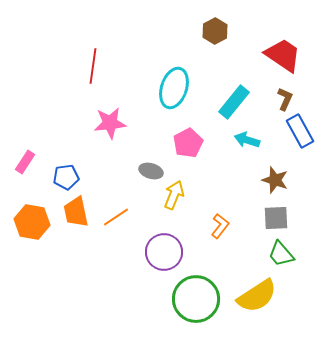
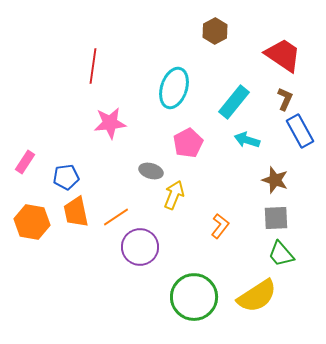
purple circle: moved 24 px left, 5 px up
green circle: moved 2 px left, 2 px up
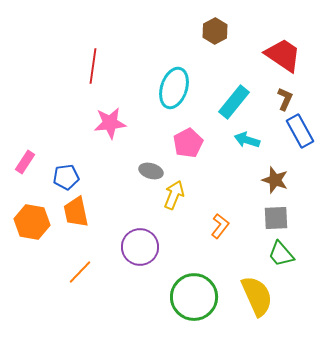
orange line: moved 36 px left, 55 px down; rotated 12 degrees counterclockwise
yellow semicircle: rotated 81 degrees counterclockwise
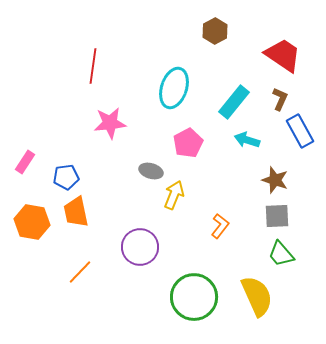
brown L-shape: moved 5 px left
gray square: moved 1 px right, 2 px up
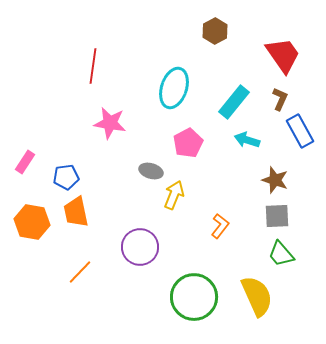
red trapezoid: rotated 21 degrees clockwise
pink star: rotated 16 degrees clockwise
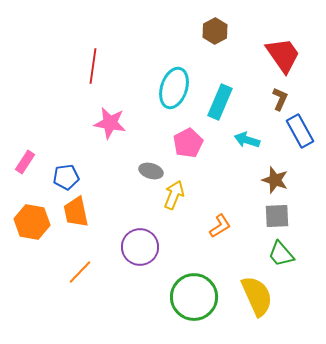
cyan rectangle: moved 14 px left; rotated 16 degrees counterclockwise
orange L-shape: rotated 20 degrees clockwise
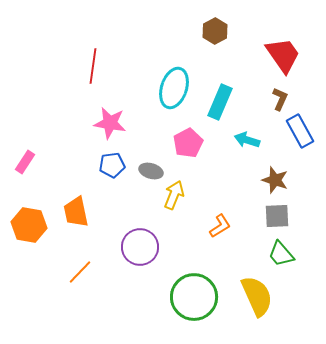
blue pentagon: moved 46 px right, 12 px up
orange hexagon: moved 3 px left, 3 px down
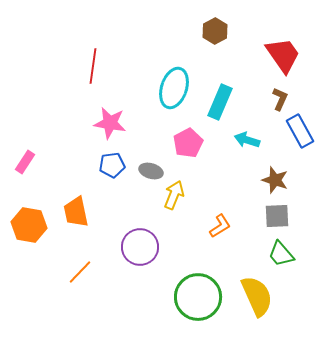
green circle: moved 4 px right
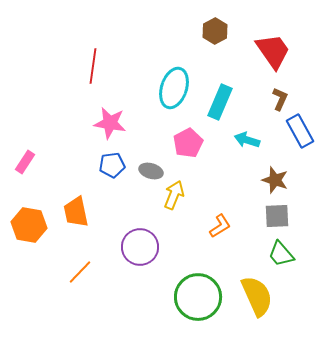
red trapezoid: moved 10 px left, 4 px up
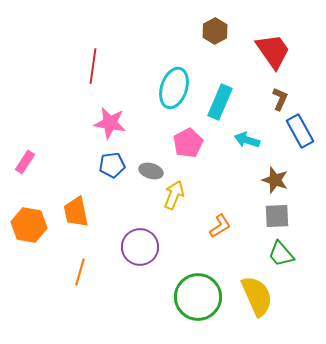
orange line: rotated 28 degrees counterclockwise
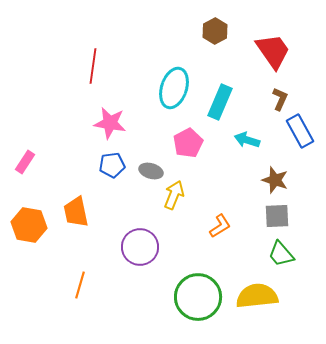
orange line: moved 13 px down
yellow semicircle: rotated 72 degrees counterclockwise
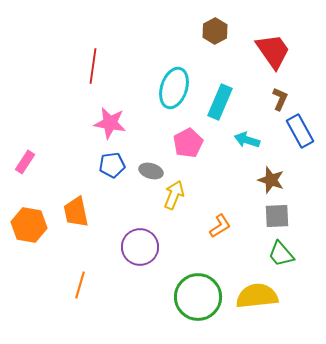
brown star: moved 4 px left
